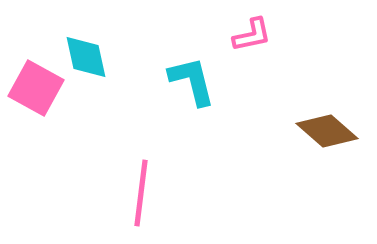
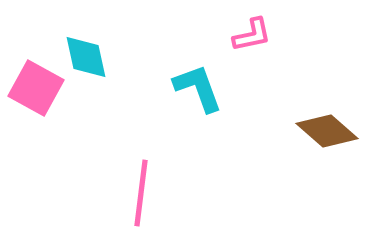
cyan L-shape: moved 6 px right, 7 px down; rotated 6 degrees counterclockwise
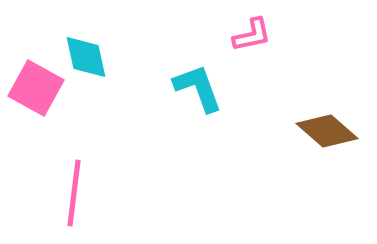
pink line: moved 67 px left
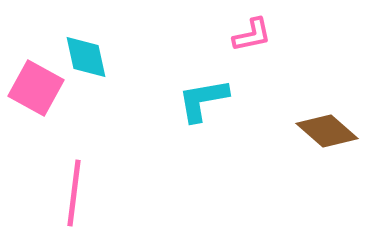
cyan L-shape: moved 5 px right, 12 px down; rotated 80 degrees counterclockwise
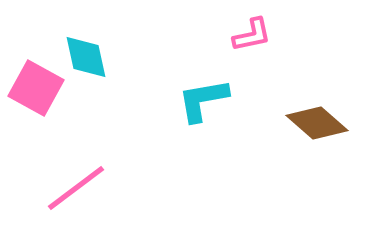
brown diamond: moved 10 px left, 8 px up
pink line: moved 2 px right, 5 px up; rotated 46 degrees clockwise
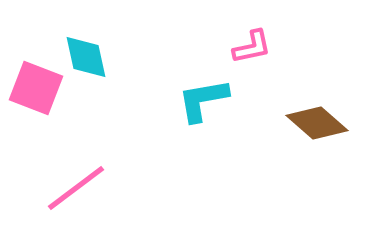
pink L-shape: moved 12 px down
pink square: rotated 8 degrees counterclockwise
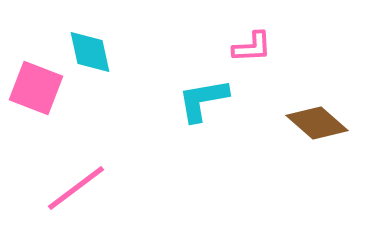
pink L-shape: rotated 9 degrees clockwise
cyan diamond: moved 4 px right, 5 px up
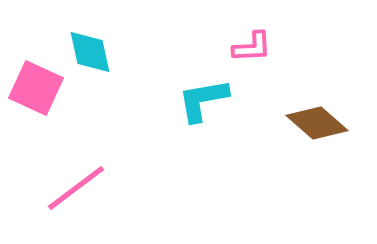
pink square: rotated 4 degrees clockwise
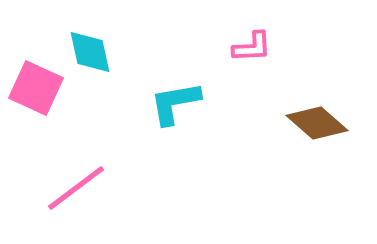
cyan L-shape: moved 28 px left, 3 px down
